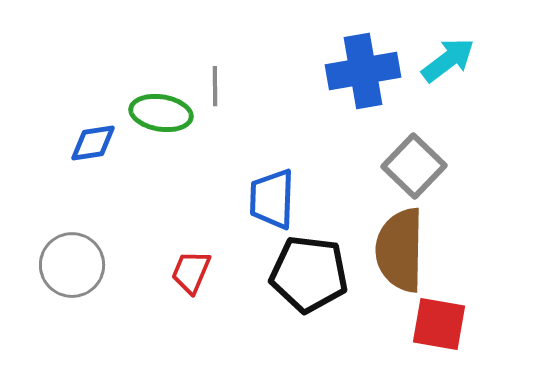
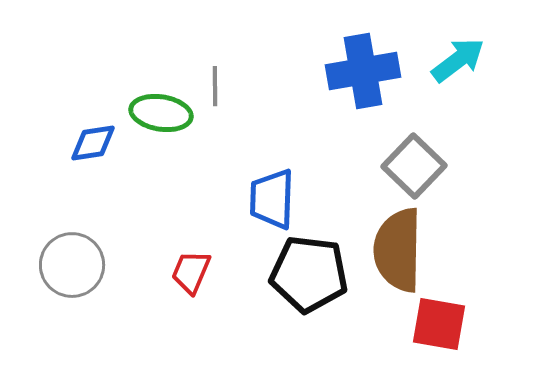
cyan arrow: moved 10 px right
brown semicircle: moved 2 px left
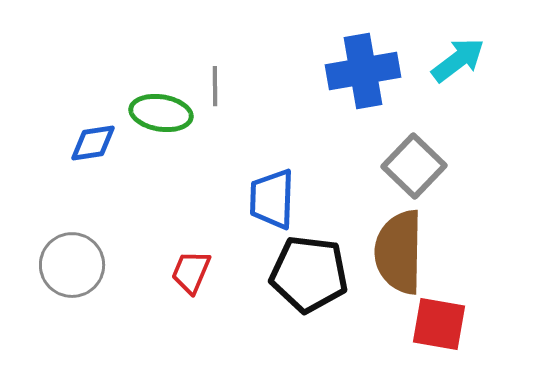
brown semicircle: moved 1 px right, 2 px down
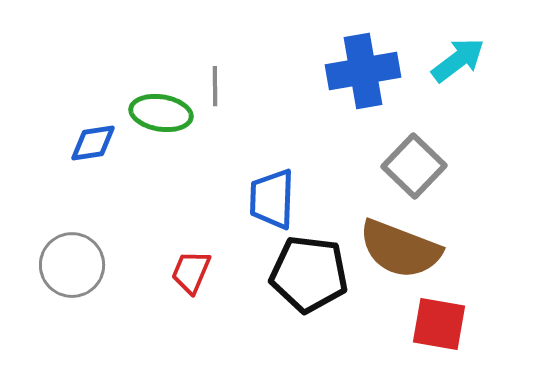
brown semicircle: moved 1 px right, 3 px up; rotated 70 degrees counterclockwise
